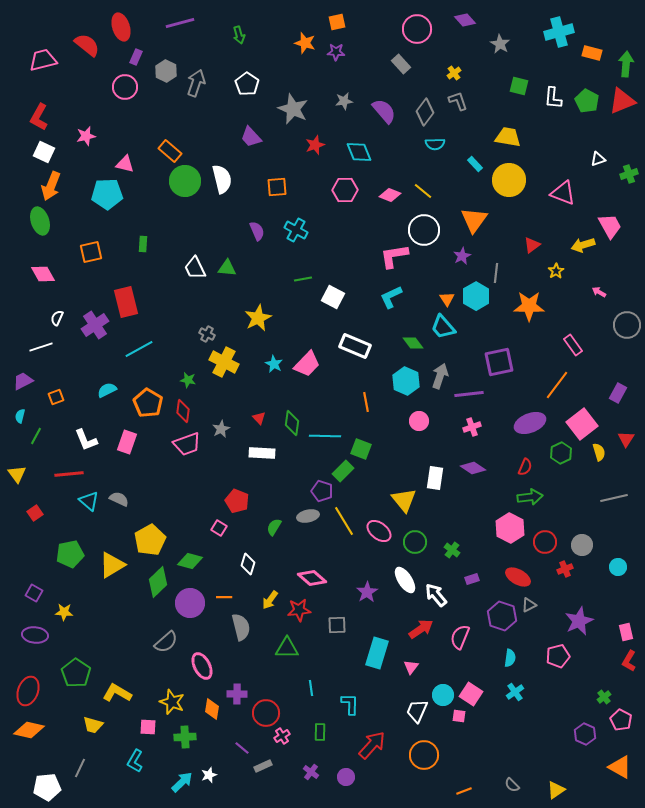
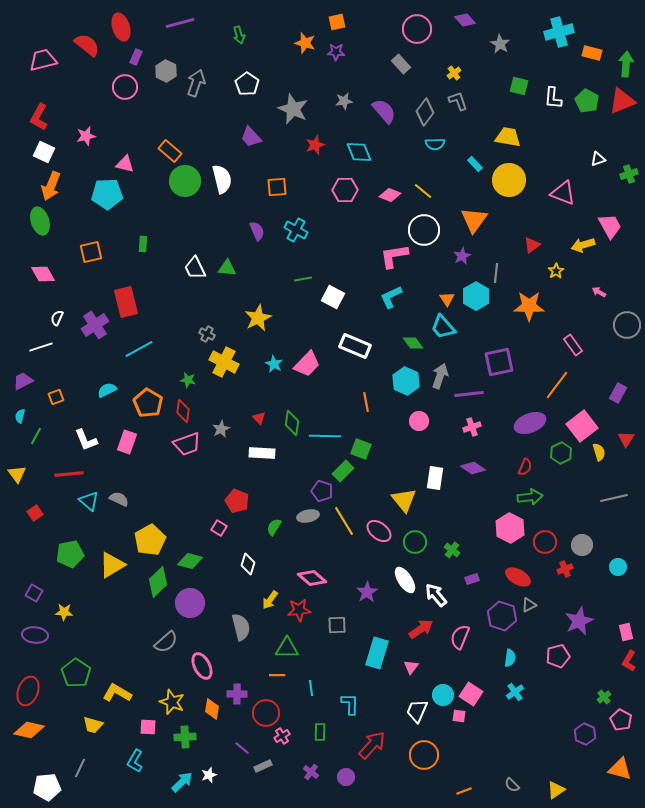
pink square at (582, 424): moved 2 px down
orange line at (224, 597): moved 53 px right, 78 px down
orange triangle at (620, 767): moved 2 px down; rotated 15 degrees counterclockwise
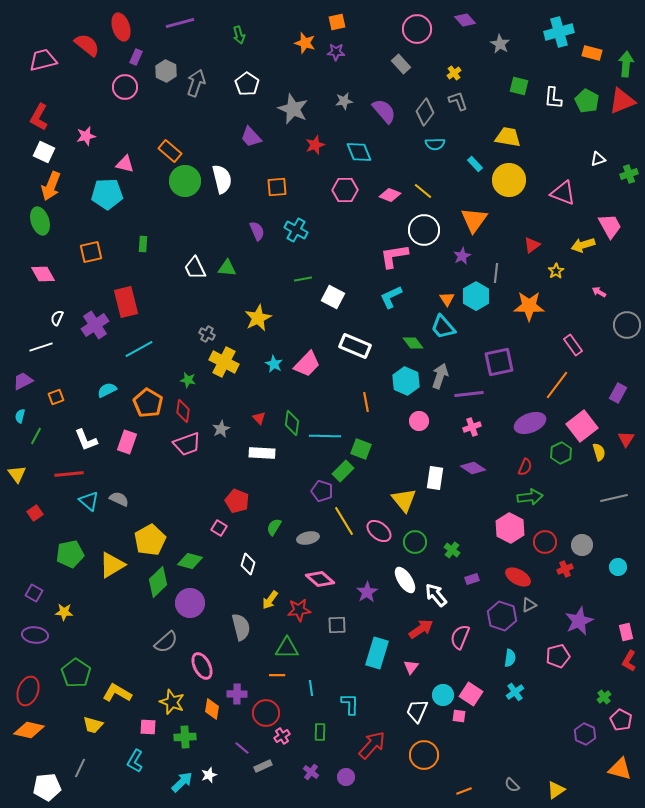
gray ellipse at (308, 516): moved 22 px down
pink diamond at (312, 578): moved 8 px right, 1 px down
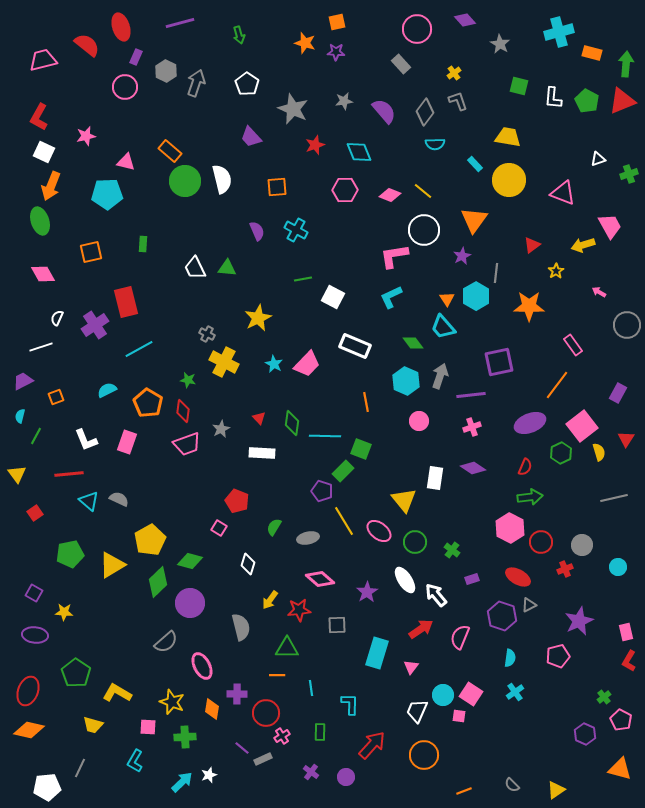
pink triangle at (125, 164): moved 1 px right, 2 px up
purple line at (469, 394): moved 2 px right, 1 px down
red circle at (545, 542): moved 4 px left
gray rectangle at (263, 766): moved 7 px up
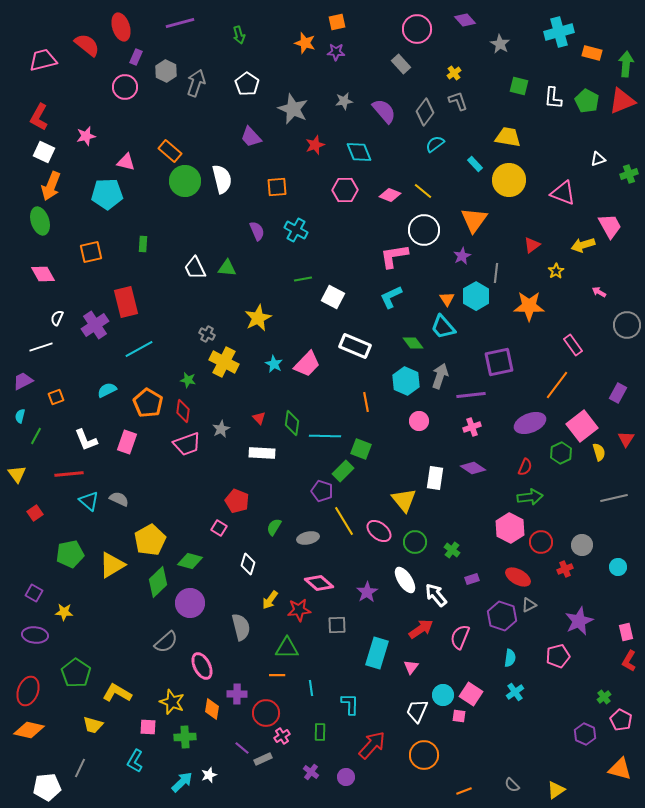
cyan semicircle at (435, 144): rotated 144 degrees clockwise
pink diamond at (320, 579): moved 1 px left, 4 px down
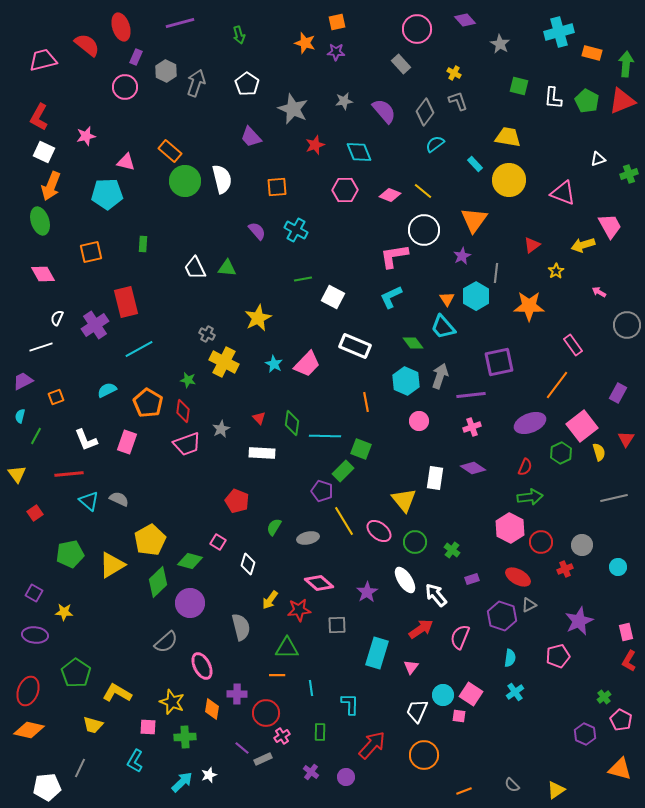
yellow cross at (454, 73): rotated 24 degrees counterclockwise
purple semicircle at (257, 231): rotated 18 degrees counterclockwise
pink square at (219, 528): moved 1 px left, 14 px down
